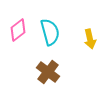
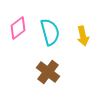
pink diamond: moved 2 px up
yellow arrow: moved 7 px left, 3 px up
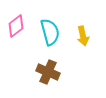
pink diamond: moved 2 px left, 2 px up
brown cross: rotated 15 degrees counterclockwise
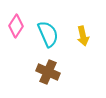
pink diamond: rotated 20 degrees counterclockwise
cyan semicircle: moved 2 px left, 2 px down; rotated 8 degrees counterclockwise
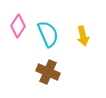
pink diamond: moved 2 px right
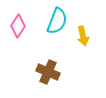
cyan semicircle: moved 9 px right, 13 px up; rotated 44 degrees clockwise
